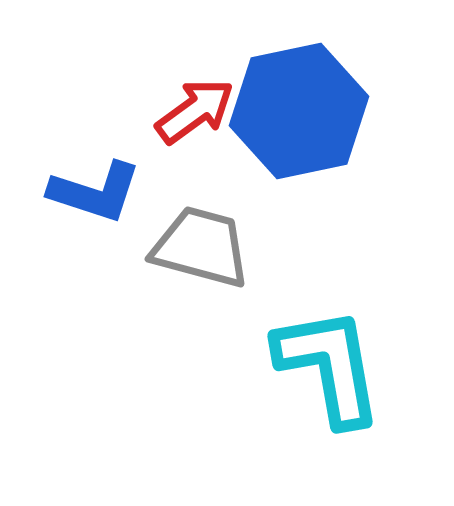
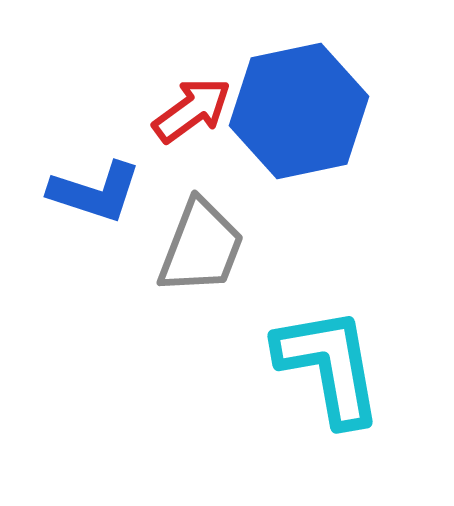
red arrow: moved 3 px left, 1 px up
gray trapezoid: rotated 96 degrees clockwise
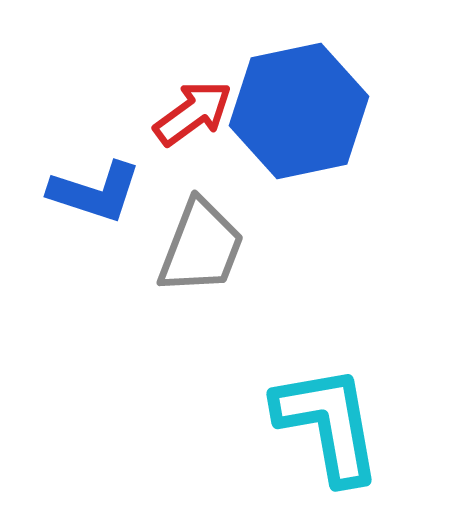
red arrow: moved 1 px right, 3 px down
cyan L-shape: moved 1 px left, 58 px down
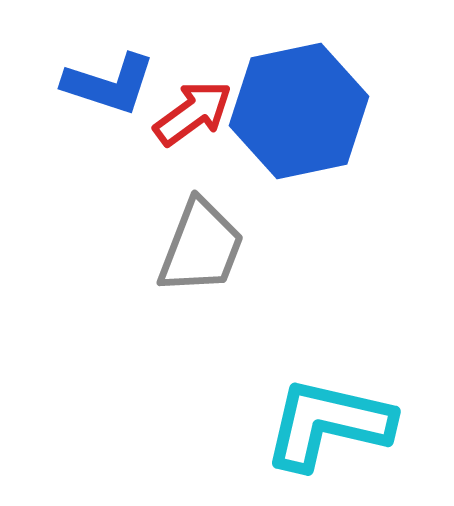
blue L-shape: moved 14 px right, 108 px up
cyan L-shape: rotated 67 degrees counterclockwise
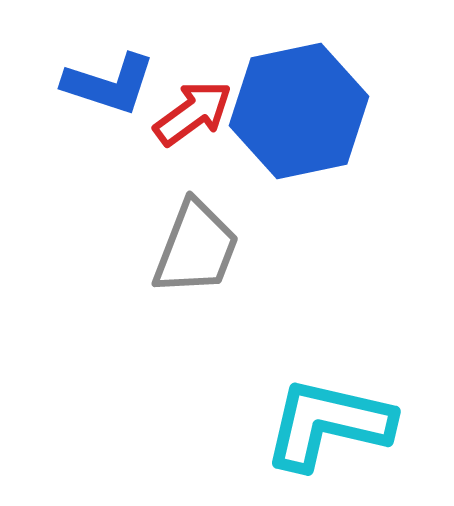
gray trapezoid: moved 5 px left, 1 px down
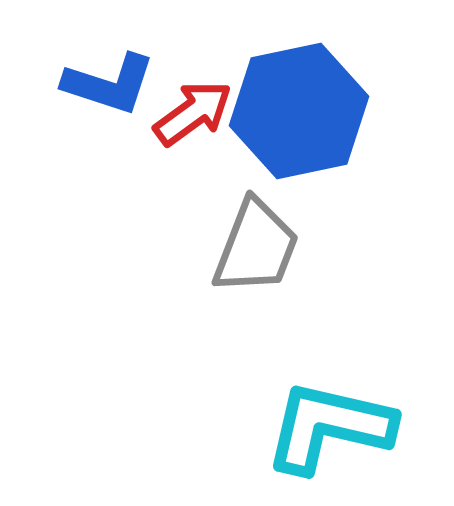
gray trapezoid: moved 60 px right, 1 px up
cyan L-shape: moved 1 px right, 3 px down
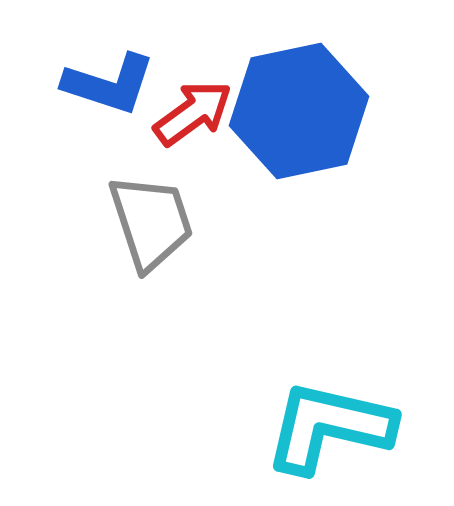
gray trapezoid: moved 105 px left, 25 px up; rotated 39 degrees counterclockwise
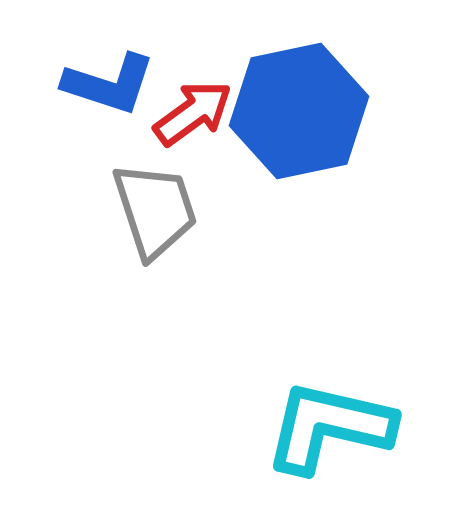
gray trapezoid: moved 4 px right, 12 px up
